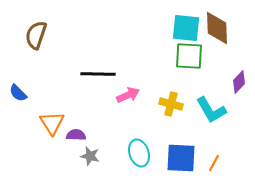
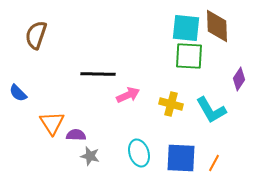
brown diamond: moved 2 px up
purple diamond: moved 3 px up; rotated 10 degrees counterclockwise
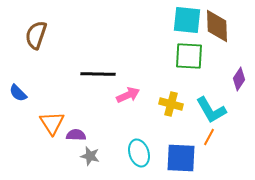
cyan square: moved 1 px right, 8 px up
orange line: moved 5 px left, 26 px up
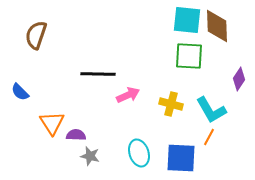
blue semicircle: moved 2 px right, 1 px up
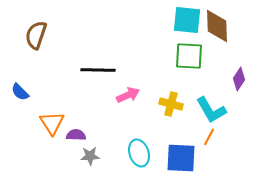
black line: moved 4 px up
gray star: rotated 18 degrees counterclockwise
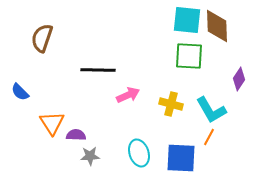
brown semicircle: moved 6 px right, 3 px down
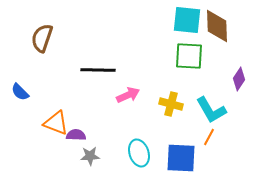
orange triangle: moved 4 px right; rotated 36 degrees counterclockwise
